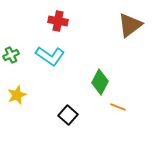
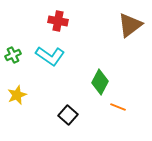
green cross: moved 2 px right
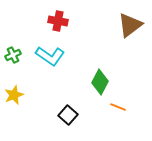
yellow star: moved 3 px left
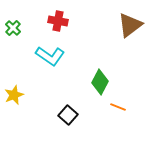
green cross: moved 27 px up; rotated 21 degrees counterclockwise
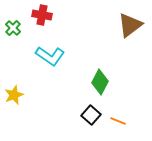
red cross: moved 16 px left, 6 px up
orange line: moved 14 px down
black square: moved 23 px right
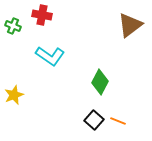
green cross: moved 2 px up; rotated 21 degrees counterclockwise
black square: moved 3 px right, 5 px down
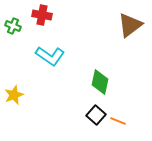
green diamond: rotated 15 degrees counterclockwise
black square: moved 2 px right, 5 px up
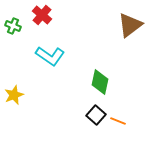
red cross: rotated 30 degrees clockwise
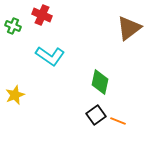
red cross: rotated 18 degrees counterclockwise
brown triangle: moved 1 px left, 3 px down
yellow star: moved 1 px right
black square: rotated 12 degrees clockwise
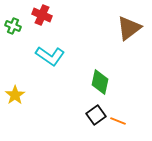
yellow star: rotated 12 degrees counterclockwise
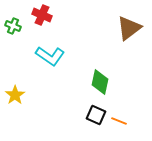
black square: rotated 30 degrees counterclockwise
orange line: moved 1 px right
